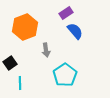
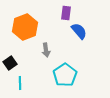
purple rectangle: rotated 48 degrees counterclockwise
blue semicircle: moved 4 px right
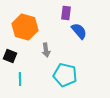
orange hexagon: rotated 25 degrees counterclockwise
black square: moved 7 px up; rotated 32 degrees counterclockwise
cyan pentagon: rotated 25 degrees counterclockwise
cyan line: moved 4 px up
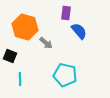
gray arrow: moved 7 px up; rotated 40 degrees counterclockwise
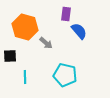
purple rectangle: moved 1 px down
black square: rotated 24 degrees counterclockwise
cyan line: moved 5 px right, 2 px up
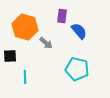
purple rectangle: moved 4 px left, 2 px down
cyan pentagon: moved 12 px right, 6 px up
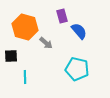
purple rectangle: rotated 24 degrees counterclockwise
black square: moved 1 px right
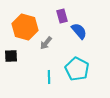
gray arrow: rotated 88 degrees clockwise
cyan pentagon: rotated 15 degrees clockwise
cyan line: moved 24 px right
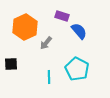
purple rectangle: rotated 56 degrees counterclockwise
orange hexagon: rotated 20 degrees clockwise
black square: moved 8 px down
